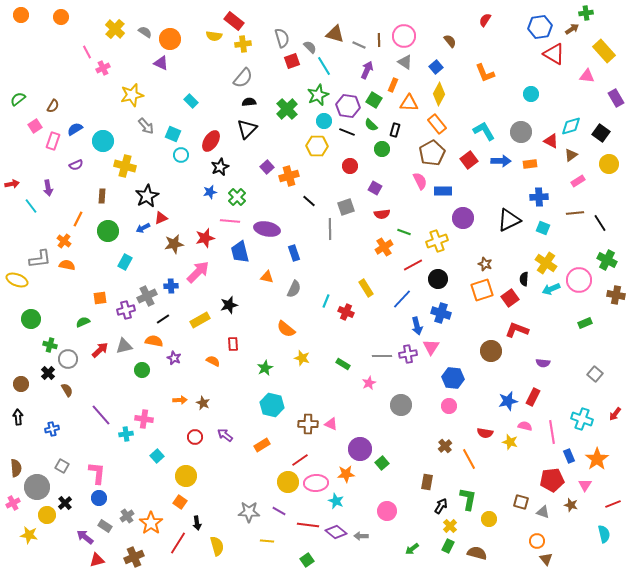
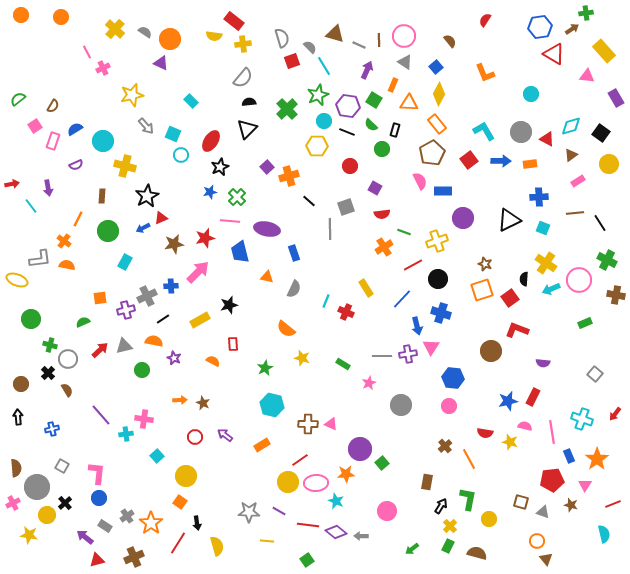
red triangle at (551, 141): moved 4 px left, 2 px up
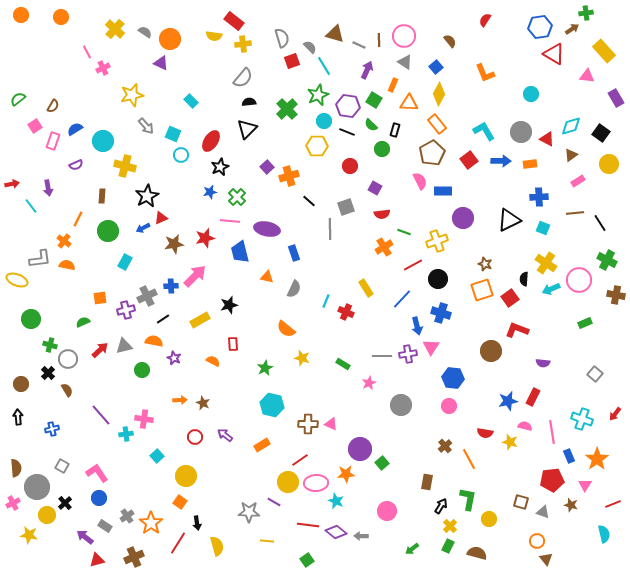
pink arrow at (198, 272): moved 3 px left, 4 px down
pink L-shape at (97, 473): rotated 40 degrees counterclockwise
purple line at (279, 511): moved 5 px left, 9 px up
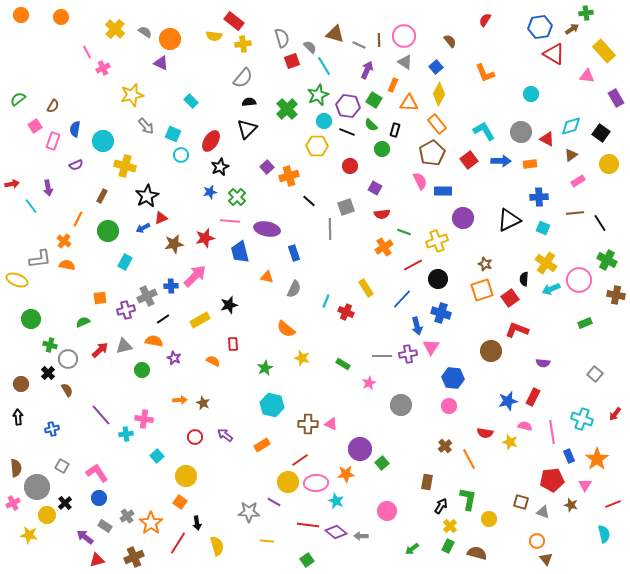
blue semicircle at (75, 129): rotated 49 degrees counterclockwise
brown rectangle at (102, 196): rotated 24 degrees clockwise
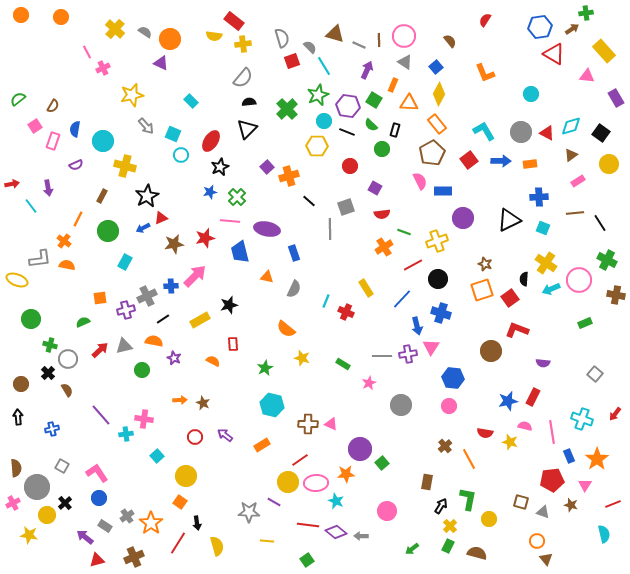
red triangle at (547, 139): moved 6 px up
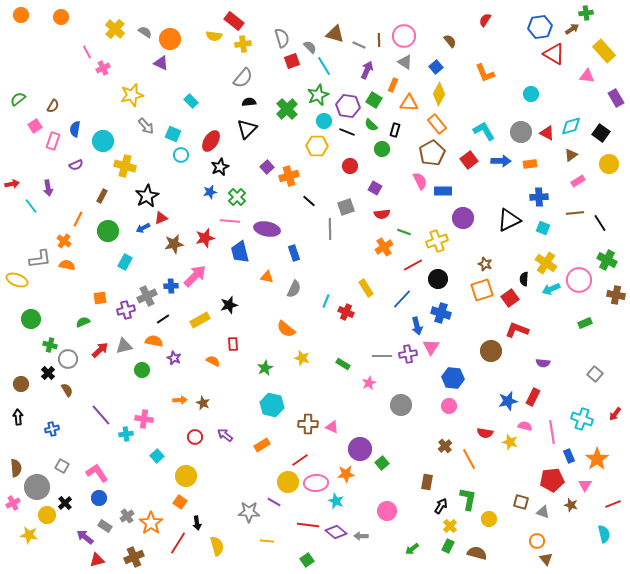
pink triangle at (331, 424): moved 1 px right, 3 px down
